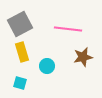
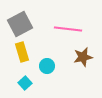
cyan square: moved 5 px right; rotated 32 degrees clockwise
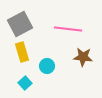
brown star: rotated 18 degrees clockwise
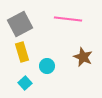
pink line: moved 10 px up
brown star: rotated 18 degrees clockwise
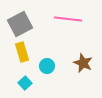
brown star: moved 6 px down
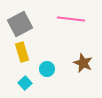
pink line: moved 3 px right
cyan circle: moved 3 px down
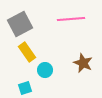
pink line: rotated 12 degrees counterclockwise
yellow rectangle: moved 5 px right; rotated 18 degrees counterclockwise
cyan circle: moved 2 px left, 1 px down
cyan square: moved 5 px down; rotated 24 degrees clockwise
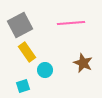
pink line: moved 4 px down
gray square: moved 1 px down
cyan square: moved 2 px left, 2 px up
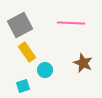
pink line: rotated 8 degrees clockwise
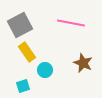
pink line: rotated 8 degrees clockwise
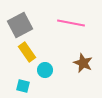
cyan square: rotated 32 degrees clockwise
